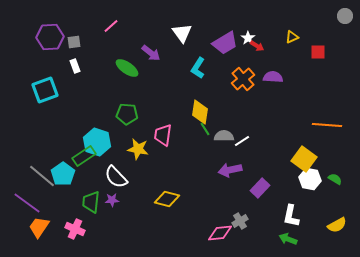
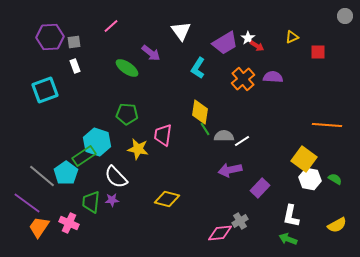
white triangle at (182, 33): moved 1 px left, 2 px up
cyan pentagon at (63, 174): moved 3 px right, 1 px up
pink cross at (75, 229): moved 6 px left, 6 px up
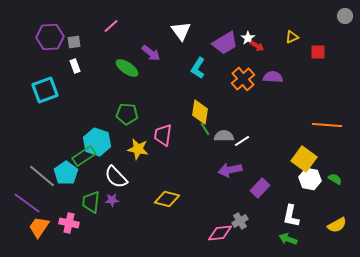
pink cross at (69, 223): rotated 12 degrees counterclockwise
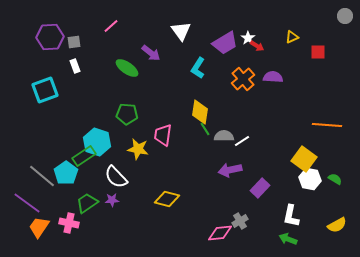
green trapezoid at (91, 202): moved 4 px left, 1 px down; rotated 50 degrees clockwise
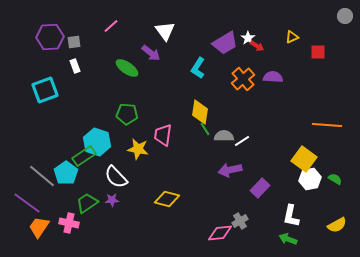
white triangle at (181, 31): moved 16 px left
white hexagon at (310, 179): rotated 20 degrees counterclockwise
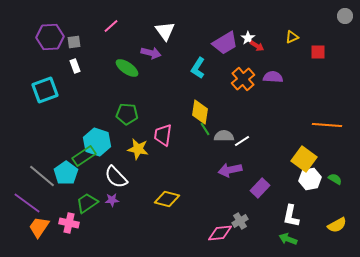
purple arrow at (151, 53): rotated 24 degrees counterclockwise
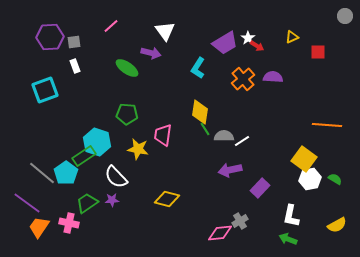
gray line at (42, 176): moved 3 px up
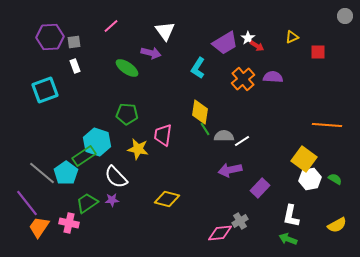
purple line at (27, 203): rotated 16 degrees clockwise
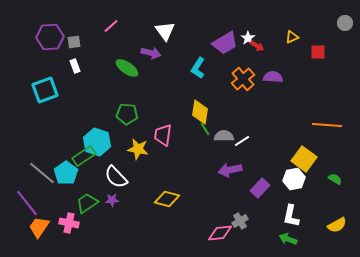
gray circle at (345, 16): moved 7 px down
white hexagon at (310, 179): moved 16 px left
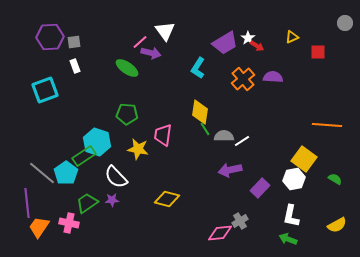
pink line at (111, 26): moved 29 px right, 16 px down
purple line at (27, 203): rotated 32 degrees clockwise
